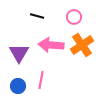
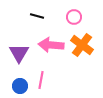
orange cross: rotated 20 degrees counterclockwise
blue circle: moved 2 px right
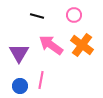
pink circle: moved 2 px up
pink arrow: rotated 30 degrees clockwise
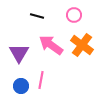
blue circle: moved 1 px right
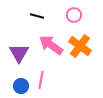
orange cross: moved 2 px left, 1 px down
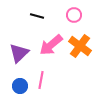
pink arrow: rotated 75 degrees counterclockwise
purple triangle: rotated 15 degrees clockwise
blue circle: moved 1 px left
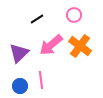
black line: moved 3 px down; rotated 48 degrees counterclockwise
pink line: rotated 18 degrees counterclockwise
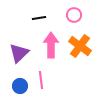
black line: moved 2 px right, 1 px up; rotated 24 degrees clockwise
pink arrow: rotated 130 degrees clockwise
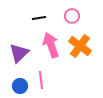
pink circle: moved 2 px left, 1 px down
pink arrow: rotated 20 degrees counterclockwise
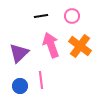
black line: moved 2 px right, 2 px up
